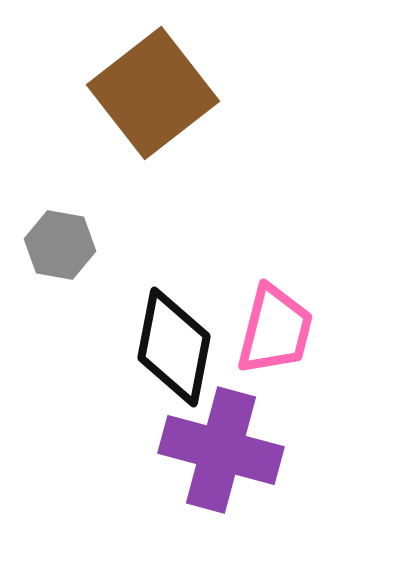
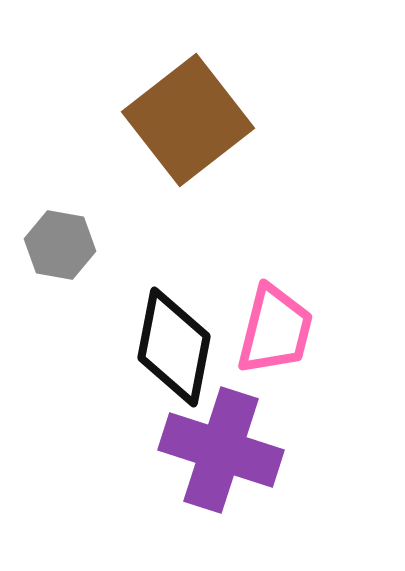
brown square: moved 35 px right, 27 px down
purple cross: rotated 3 degrees clockwise
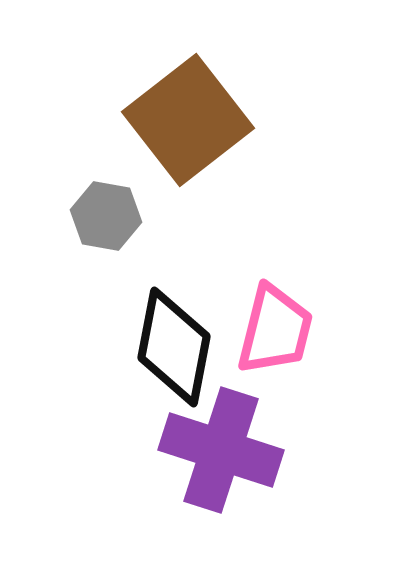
gray hexagon: moved 46 px right, 29 px up
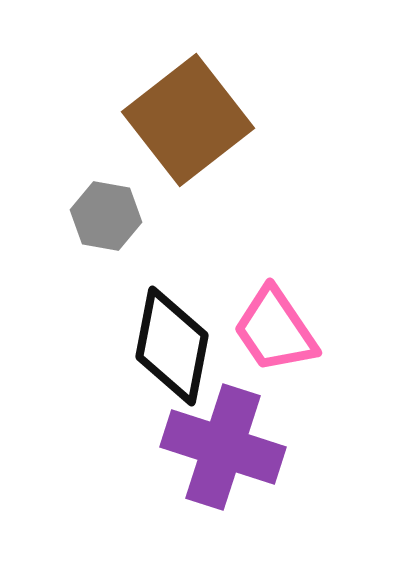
pink trapezoid: rotated 132 degrees clockwise
black diamond: moved 2 px left, 1 px up
purple cross: moved 2 px right, 3 px up
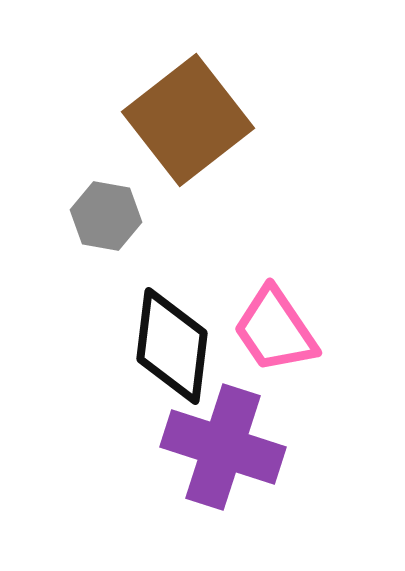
black diamond: rotated 4 degrees counterclockwise
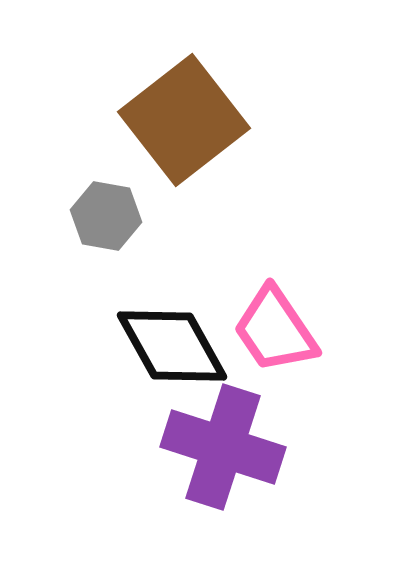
brown square: moved 4 px left
black diamond: rotated 36 degrees counterclockwise
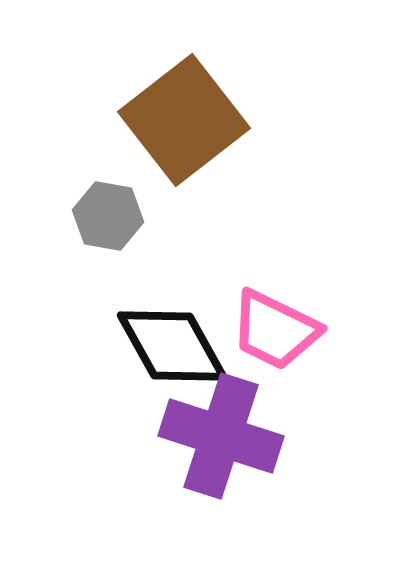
gray hexagon: moved 2 px right
pink trapezoid: rotated 30 degrees counterclockwise
purple cross: moved 2 px left, 11 px up
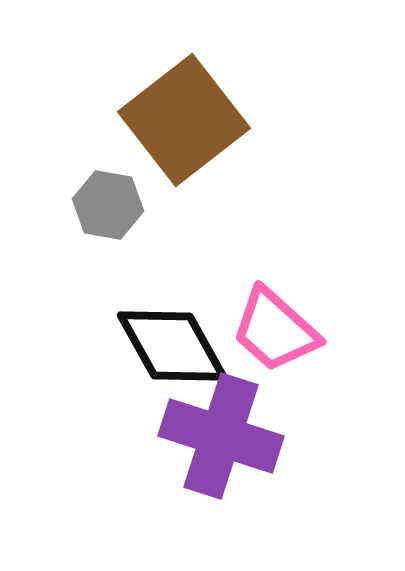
gray hexagon: moved 11 px up
pink trapezoid: rotated 16 degrees clockwise
